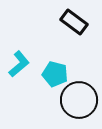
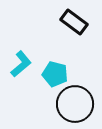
cyan L-shape: moved 2 px right
black circle: moved 4 px left, 4 px down
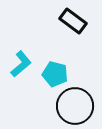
black rectangle: moved 1 px left, 1 px up
black circle: moved 2 px down
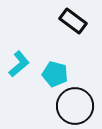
cyan L-shape: moved 2 px left
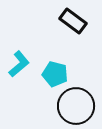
black circle: moved 1 px right
